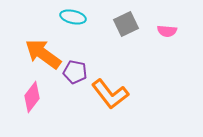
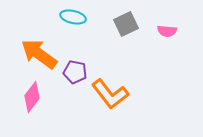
orange arrow: moved 4 px left
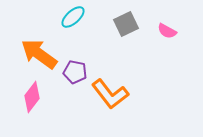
cyan ellipse: rotated 55 degrees counterclockwise
pink semicircle: rotated 24 degrees clockwise
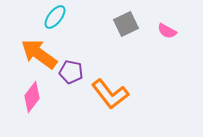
cyan ellipse: moved 18 px left; rotated 10 degrees counterclockwise
purple pentagon: moved 4 px left
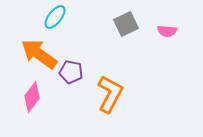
pink semicircle: rotated 24 degrees counterclockwise
orange L-shape: rotated 114 degrees counterclockwise
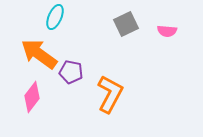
cyan ellipse: rotated 15 degrees counterclockwise
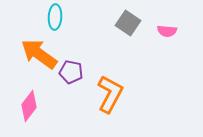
cyan ellipse: rotated 20 degrees counterclockwise
gray square: moved 2 px right, 1 px up; rotated 30 degrees counterclockwise
pink diamond: moved 3 px left, 9 px down
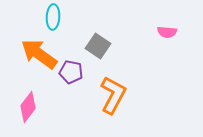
cyan ellipse: moved 2 px left
gray square: moved 30 px left, 23 px down
pink semicircle: moved 1 px down
orange L-shape: moved 3 px right, 1 px down
pink diamond: moved 1 px left, 1 px down
